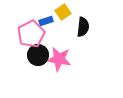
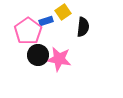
pink pentagon: moved 3 px left, 3 px up; rotated 8 degrees counterclockwise
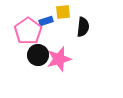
yellow square: rotated 28 degrees clockwise
pink star: rotated 25 degrees counterclockwise
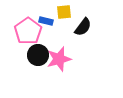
yellow square: moved 1 px right
blue rectangle: rotated 32 degrees clockwise
black semicircle: rotated 30 degrees clockwise
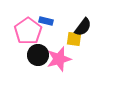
yellow square: moved 10 px right, 27 px down; rotated 14 degrees clockwise
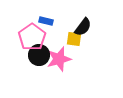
pink pentagon: moved 4 px right, 6 px down
black circle: moved 1 px right
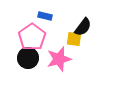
blue rectangle: moved 1 px left, 5 px up
black circle: moved 11 px left, 3 px down
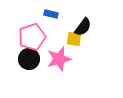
blue rectangle: moved 6 px right, 2 px up
pink pentagon: rotated 16 degrees clockwise
black circle: moved 1 px right, 1 px down
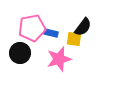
blue rectangle: moved 19 px down
pink pentagon: moved 9 px up; rotated 8 degrees clockwise
black circle: moved 9 px left, 6 px up
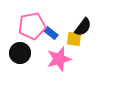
pink pentagon: moved 2 px up
blue rectangle: rotated 24 degrees clockwise
